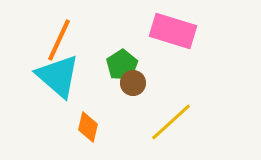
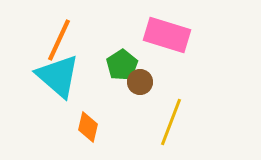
pink rectangle: moved 6 px left, 4 px down
brown circle: moved 7 px right, 1 px up
yellow line: rotated 27 degrees counterclockwise
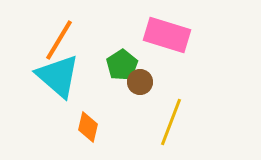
orange line: rotated 6 degrees clockwise
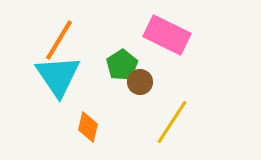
pink rectangle: rotated 9 degrees clockwise
cyan triangle: rotated 15 degrees clockwise
yellow line: moved 1 px right; rotated 12 degrees clockwise
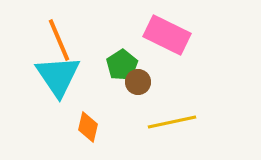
orange line: rotated 54 degrees counterclockwise
brown circle: moved 2 px left
yellow line: rotated 45 degrees clockwise
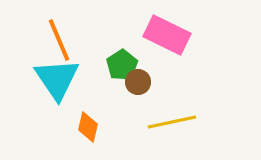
cyan triangle: moved 1 px left, 3 px down
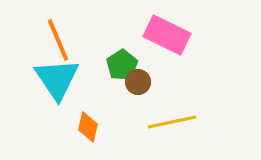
orange line: moved 1 px left
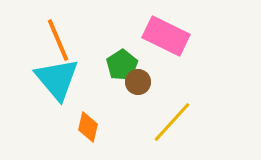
pink rectangle: moved 1 px left, 1 px down
cyan triangle: rotated 6 degrees counterclockwise
yellow line: rotated 36 degrees counterclockwise
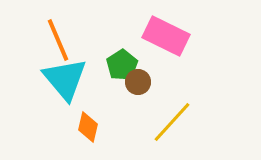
cyan triangle: moved 8 px right
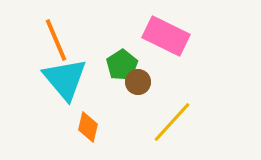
orange line: moved 2 px left
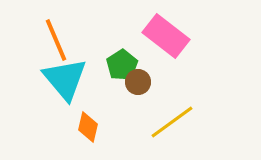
pink rectangle: rotated 12 degrees clockwise
yellow line: rotated 12 degrees clockwise
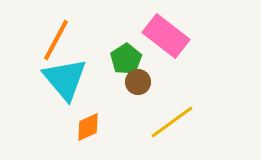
orange line: rotated 51 degrees clockwise
green pentagon: moved 4 px right, 6 px up
orange diamond: rotated 52 degrees clockwise
